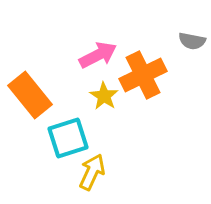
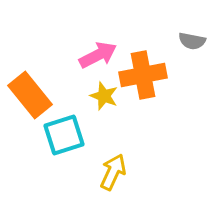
orange cross: rotated 15 degrees clockwise
yellow star: rotated 12 degrees counterclockwise
cyan square: moved 4 px left, 3 px up
yellow arrow: moved 21 px right
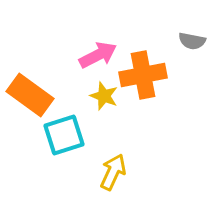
orange rectangle: rotated 15 degrees counterclockwise
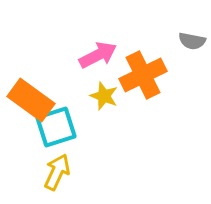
orange cross: rotated 15 degrees counterclockwise
orange rectangle: moved 1 px right, 5 px down
cyan square: moved 8 px left, 8 px up
yellow arrow: moved 56 px left
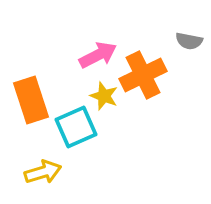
gray semicircle: moved 3 px left
orange rectangle: rotated 36 degrees clockwise
cyan square: moved 20 px right; rotated 6 degrees counterclockwise
yellow arrow: moved 14 px left; rotated 48 degrees clockwise
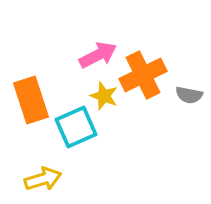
gray semicircle: moved 54 px down
yellow arrow: moved 7 px down
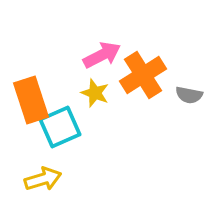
pink arrow: moved 4 px right
orange cross: rotated 6 degrees counterclockwise
yellow star: moved 9 px left, 3 px up
cyan square: moved 16 px left
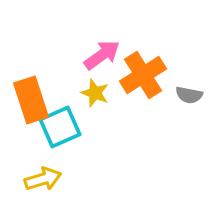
pink arrow: rotated 9 degrees counterclockwise
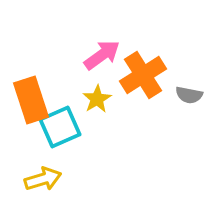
yellow star: moved 2 px right, 6 px down; rotated 20 degrees clockwise
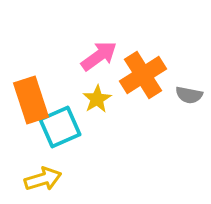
pink arrow: moved 3 px left, 1 px down
